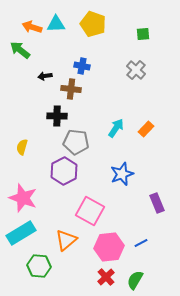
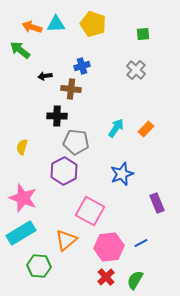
blue cross: rotated 28 degrees counterclockwise
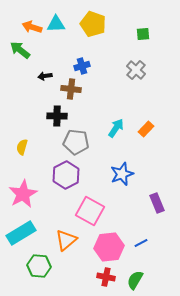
purple hexagon: moved 2 px right, 4 px down
pink star: moved 4 px up; rotated 24 degrees clockwise
red cross: rotated 36 degrees counterclockwise
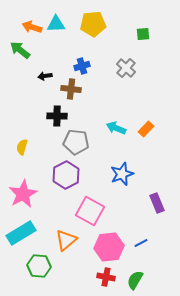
yellow pentagon: rotated 25 degrees counterclockwise
gray cross: moved 10 px left, 2 px up
cyan arrow: rotated 102 degrees counterclockwise
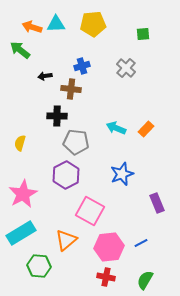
yellow semicircle: moved 2 px left, 4 px up
green semicircle: moved 10 px right
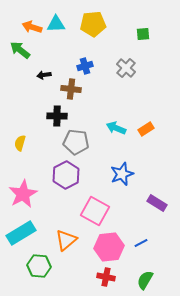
blue cross: moved 3 px right
black arrow: moved 1 px left, 1 px up
orange rectangle: rotated 14 degrees clockwise
purple rectangle: rotated 36 degrees counterclockwise
pink square: moved 5 px right
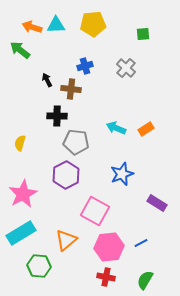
cyan triangle: moved 1 px down
black arrow: moved 3 px right, 5 px down; rotated 72 degrees clockwise
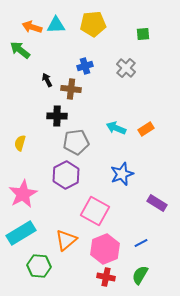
gray pentagon: rotated 15 degrees counterclockwise
pink hexagon: moved 4 px left, 2 px down; rotated 16 degrees counterclockwise
green semicircle: moved 5 px left, 5 px up
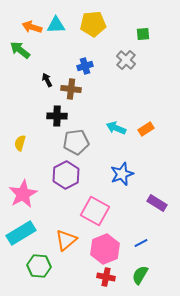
gray cross: moved 8 px up
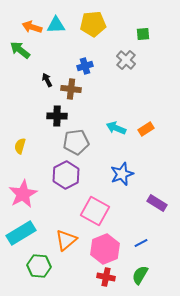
yellow semicircle: moved 3 px down
